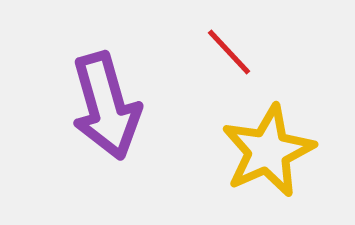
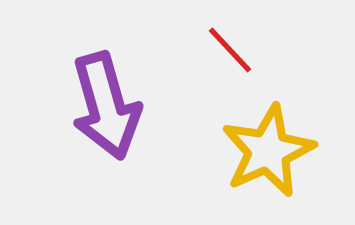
red line: moved 1 px right, 2 px up
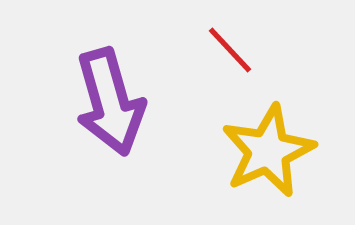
purple arrow: moved 4 px right, 4 px up
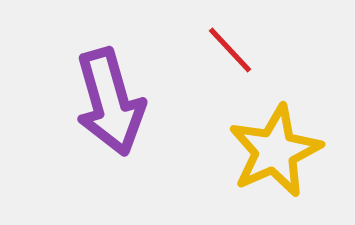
yellow star: moved 7 px right
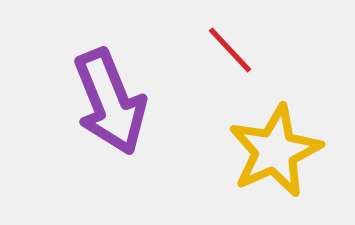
purple arrow: rotated 6 degrees counterclockwise
